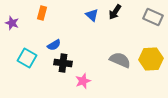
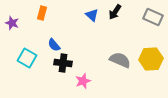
blue semicircle: rotated 80 degrees clockwise
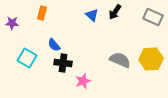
purple star: rotated 16 degrees counterclockwise
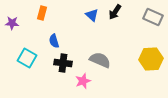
blue semicircle: moved 4 px up; rotated 24 degrees clockwise
gray semicircle: moved 20 px left
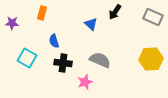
blue triangle: moved 1 px left, 9 px down
pink star: moved 2 px right, 1 px down
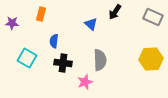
orange rectangle: moved 1 px left, 1 px down
blue semicircle: rotated 24 degrees clockwise
gray semicircle: rotated 65 degrees clockwise
